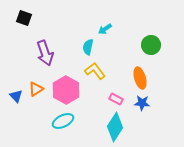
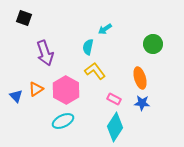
green circle: moved 2 px right, 1 px up
pink rectangle: moved 2 px left
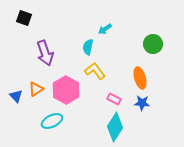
cyan ellipse: moved 11 px left
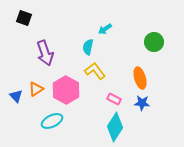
green circle: moved 1 px right, 2 px up
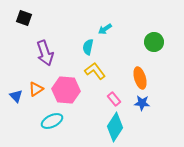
pink hexagon: rotated 24 degrees counterclockwise
pink rectangle: rotated 24 degrees clockwise
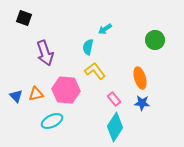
green circle: moved 1 px right, 2 px up
orange triangle: moved 5 px down; rotated 21 degrees clockwise
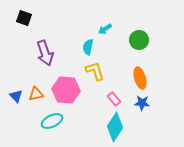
green circle: moved 16 px left
yellow L-shape: rotated 20 degrees clockwise
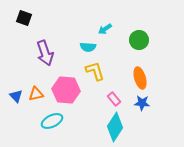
cyan semicircle: rotated 98 degrees counterclockwise
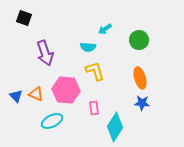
orange triangle: rotated 35 degrees clockwise
pink rectangle: moved 20 px left, 9 px down; rotated 32 degrees clockwise
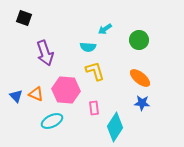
orange ellipse: rotated 35 degrees counterclockwise
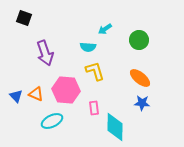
cyan diamond: rotated 32 degrees counterclockwise
